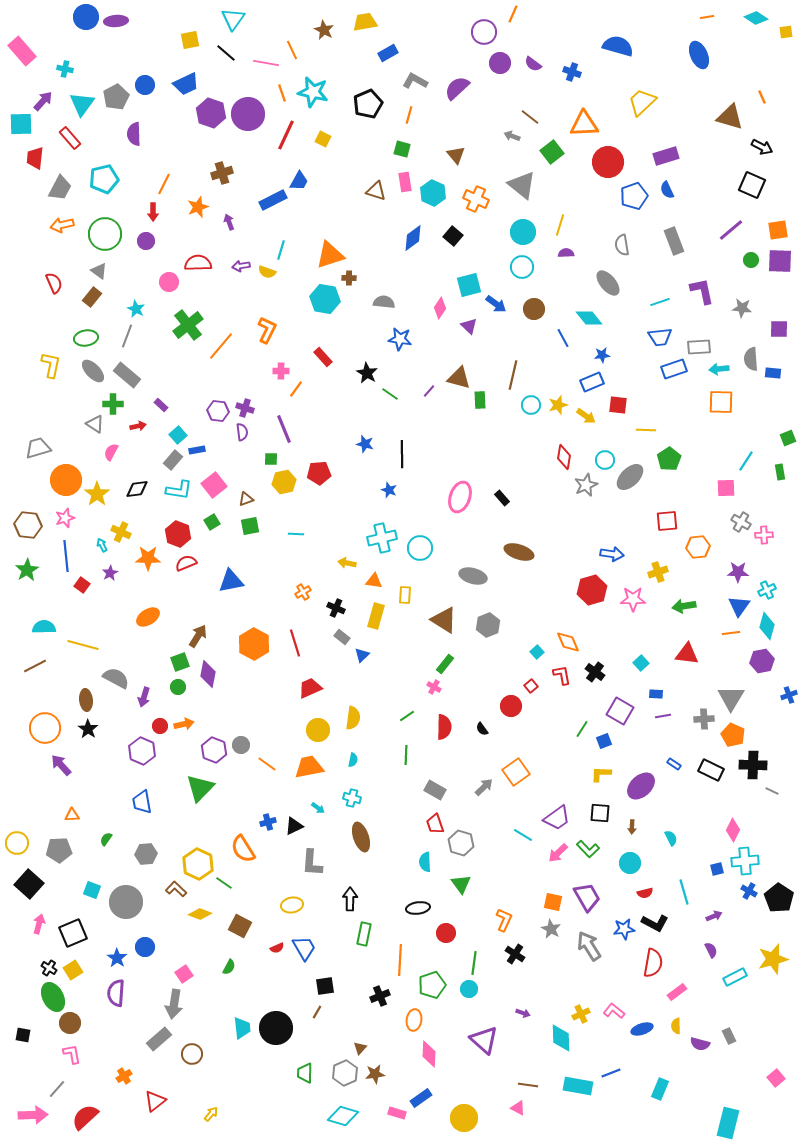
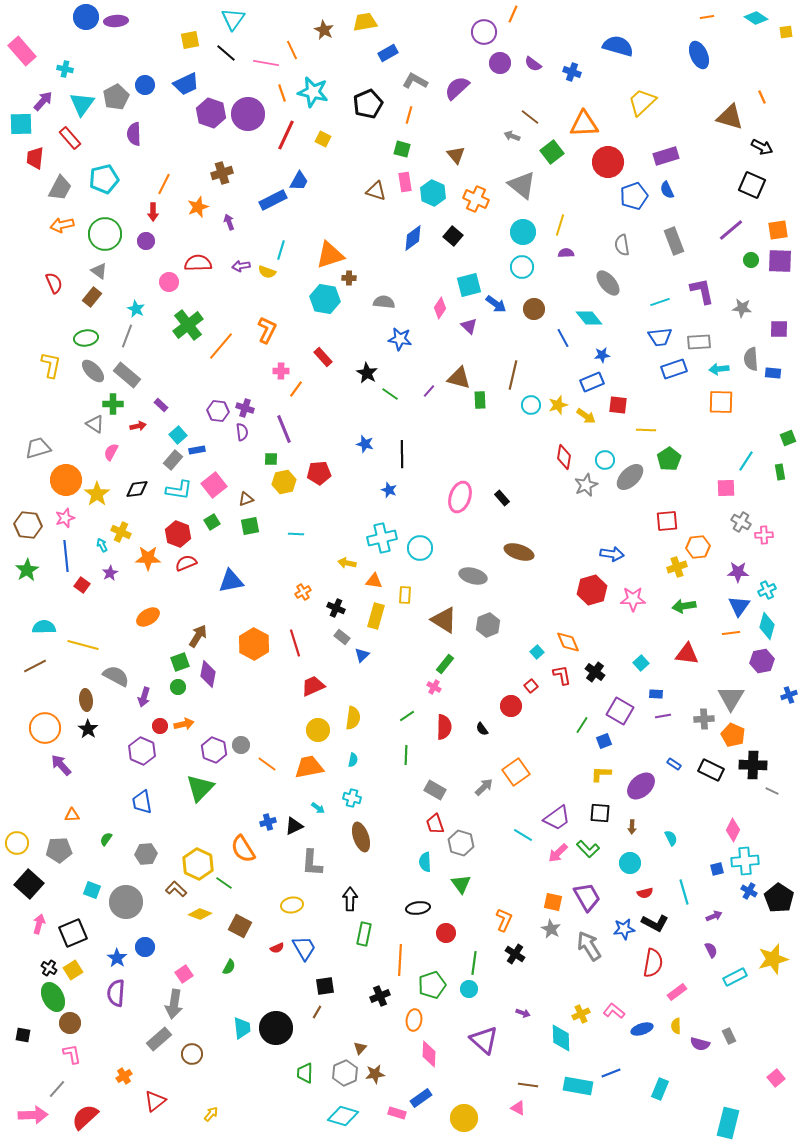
gray rectangle at (699, 347): moved 5 px up
yellow cross at (658, 572): moved 19 px right, 5 px up
gray semicircle at (116, 678): moved 2 px up
red trapezoid at (310, 688): moved 3 px right, 2 px up
green line at (582, 729): moved 4 px up
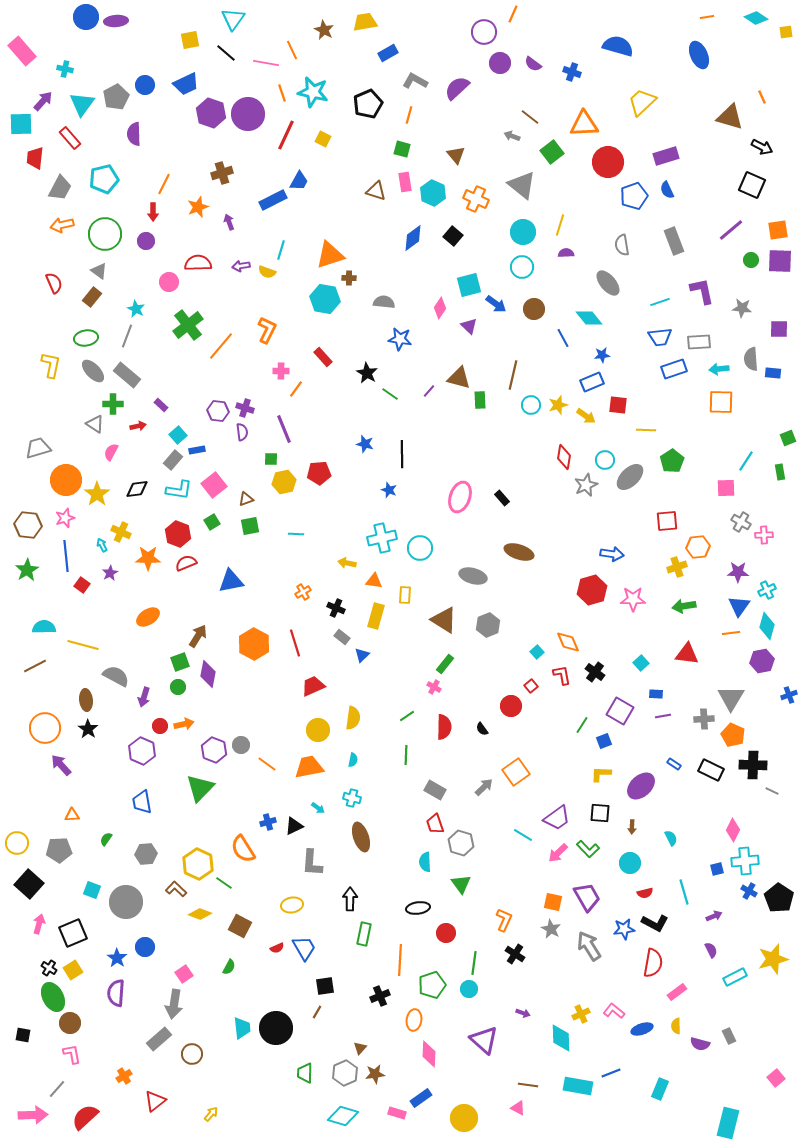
green pentagon at (669, 459): moved 3 px right, 2 px down
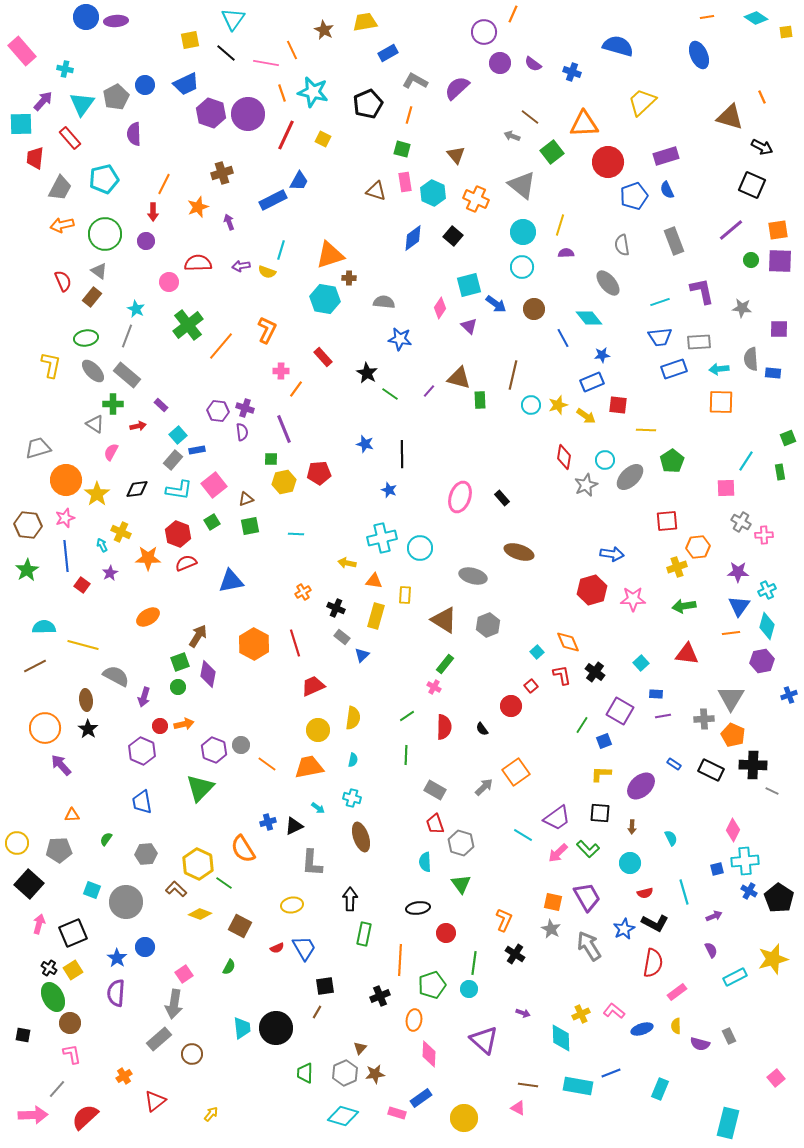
red semicircle at (54, 283): moved 9 px right, 2 px up
blue star at (624, 929): rotated 20 degrees counterclockwise
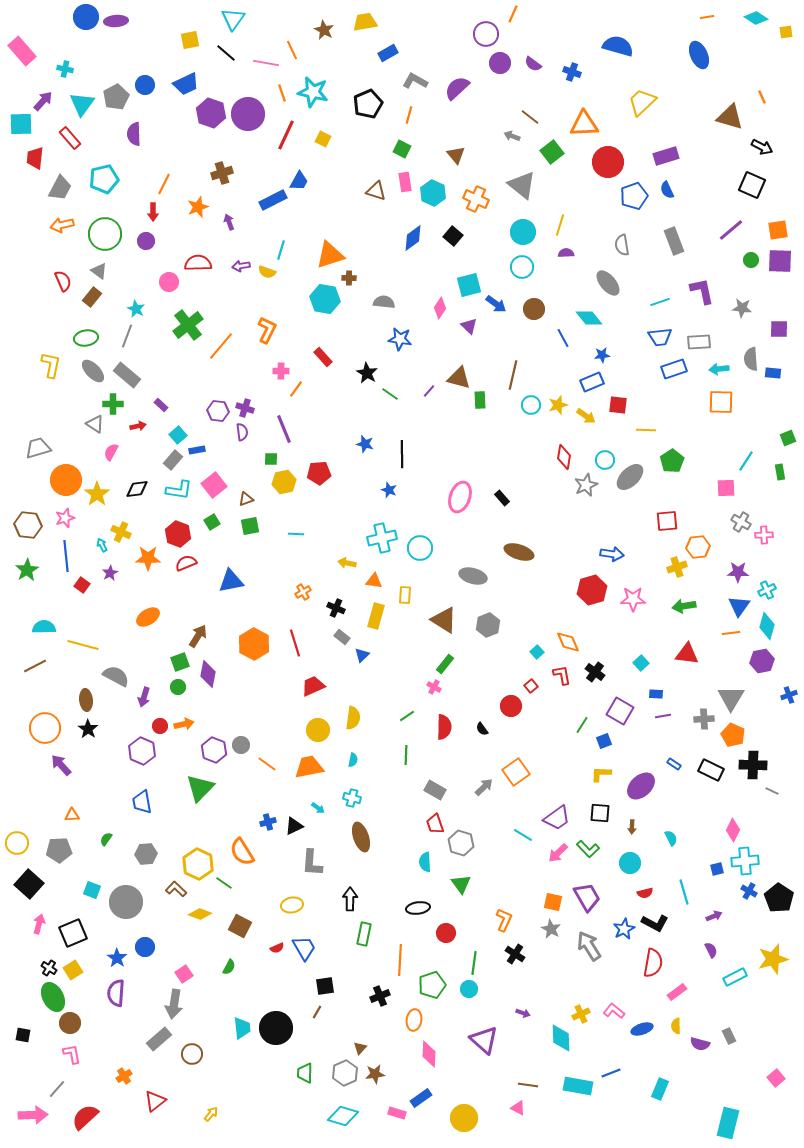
purple circle at (484, 32): moved 2 px right, 2 px down
green square at (402, 149): rotated 12 degrees clockwise
orange semicircle at (243, 849): moved 1 px left, 3 px down
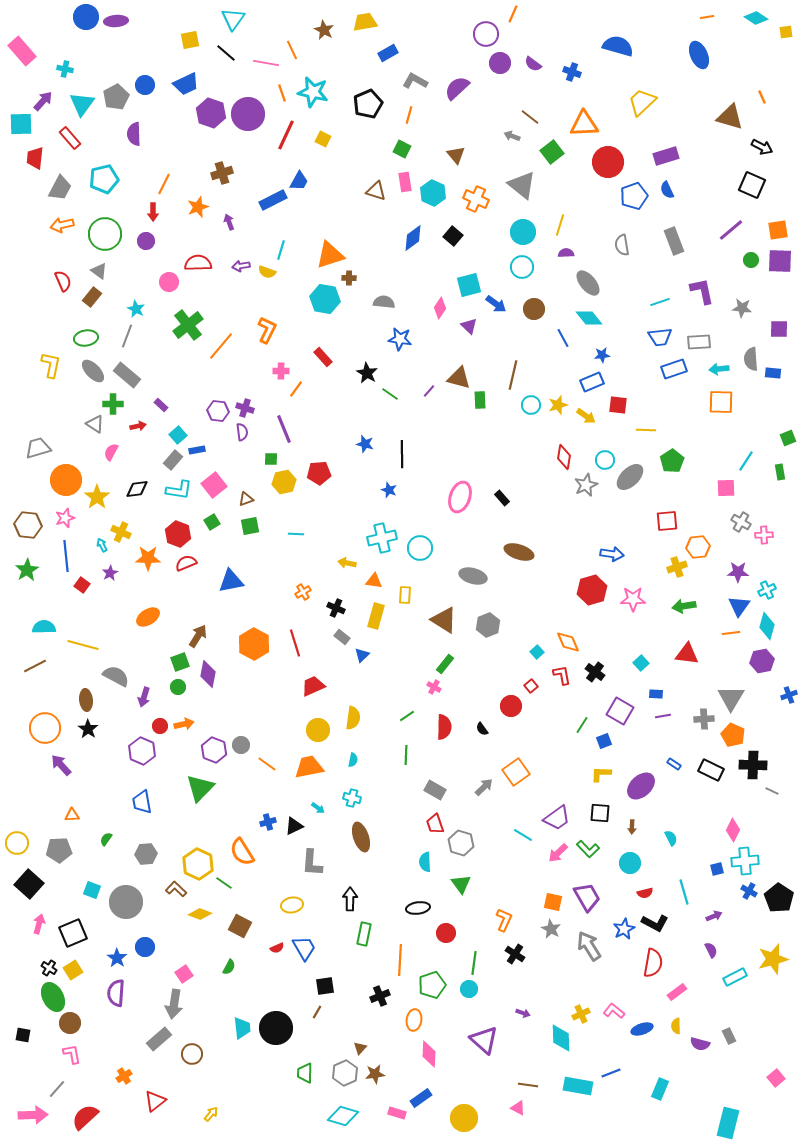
gray ellipse at (608, 283): moved 20 px left
yellow star at (97, 494): moved 3 px down
